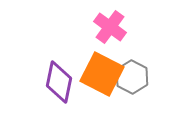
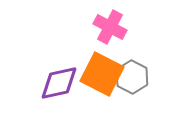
pink cross: rotated 8 degrees counterclockwise
purple diamond: moved 1 px down; rotated 66 degrees clockwise
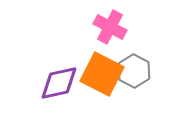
gray hexagon: moved 2 px right, 6 px up
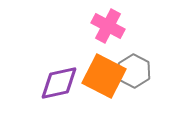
pink cross: moved 2 px left, 1 px up
orange square: moved 2 px right, 2 px down
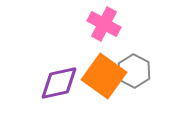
pink cross: moved 4 px left, 2 px up
orange square: rotated 9 degrees clockwise
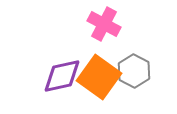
orange square: moved 5 px left, 1 px down
purple diamond: moved 3 px right, 7 px up
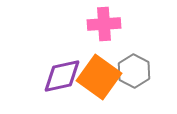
pink cross: rotated 32 degrees counterclockwise
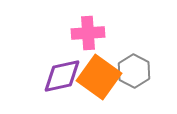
pink cross: moved 16 px left, 9 px down
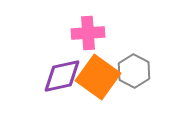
orange square: moved 1 px left
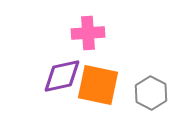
gray hexagon: moved 17 px right, 22 px down
orange square: moved 8 px down; rotated 24 degrees counterclockwise
